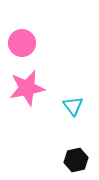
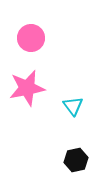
pink circle: moved 9 px right, 5 px up
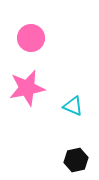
cyan triangle: rotated 30 degrees counterclockwise
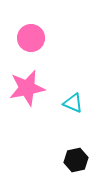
cyan triangle: moved 3 px up
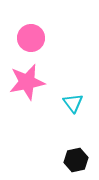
pink star: moved 6 px up
cyan triangle: rotated 30 degrees clockwise
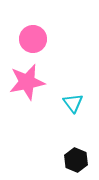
pink circle: moved 2 px right, 1 px down
black hexagon: rotated 25 degrees counterclockwise
